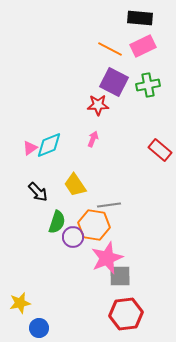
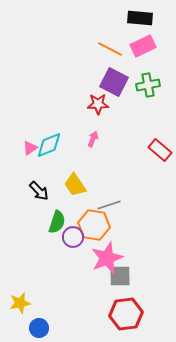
red star: moved 1 px up
black arrow: moved 1 px right, 1 px up
gray line: rotated 10 degrees counterclockwise
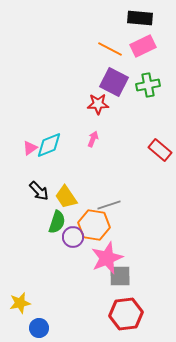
yellow trapezoid: moved 9 px left, 12 px down
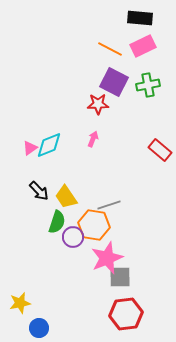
gray square: moved 1 px down
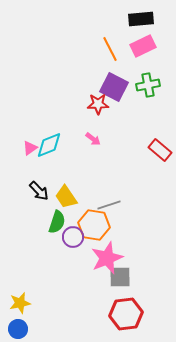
black rectangle: moved 1 px right, 1 px down; rotated 10 degrees counterclockwise
orange line: rotated 35 degrees clockwise
purple square: moved 5 px down
pink arrow: rotated 105 degrees clockwise
blue circle: moved 21 px left, 1 px down
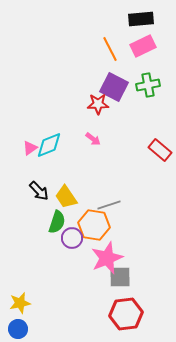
purple circle: moved 1 px left, 1 px down
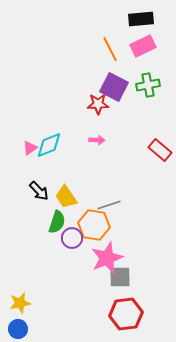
pink arrow: moved 4 px right, 1 px down; rotated 35 degrees counterclockwise
